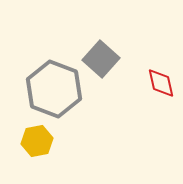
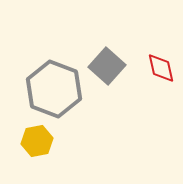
gray square: moved 6 px right, 7 px down
red diamond: moved 15 px up
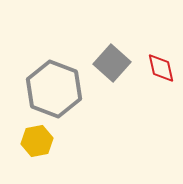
gray square: moved 5 px right, 3 px up
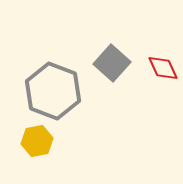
red diamond: moved 2 px right; rotated 12 degrees counterclockwise
gray hexagon: moved 1 px left, 2 px down
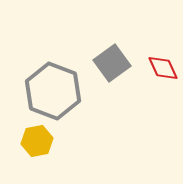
gray square: rotated 12 degrees clockwise
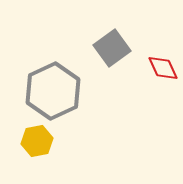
gray square: moved 15 px up
gray hexagon: rotated 14 degrees clockwise
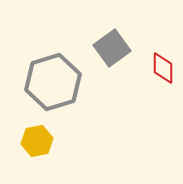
red diamond: rotated 24 degrees clockwise
gray hexagon: moved 9 px up; rotated 8 degrees clockwise
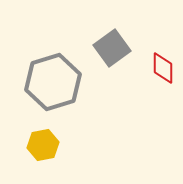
yellow hexagon: moved 6 px right, 4 px down
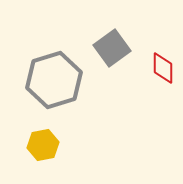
gray hexagon: moved 1 px right, 2 px up
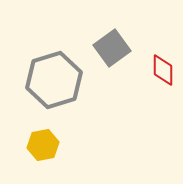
red diamond: moved 2 px down
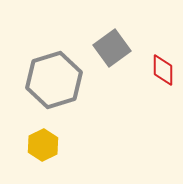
yellow hexagon: rotated 16 degrees counterclockwise
